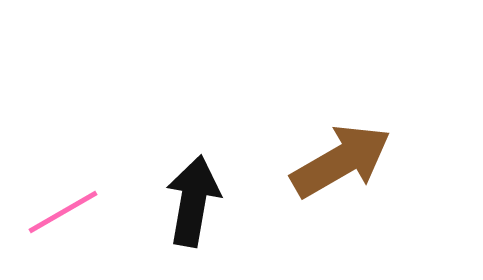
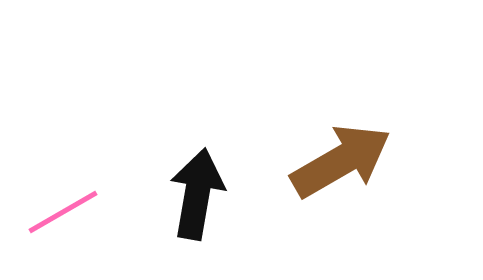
black arrow: moved 4 px right, 7 px up
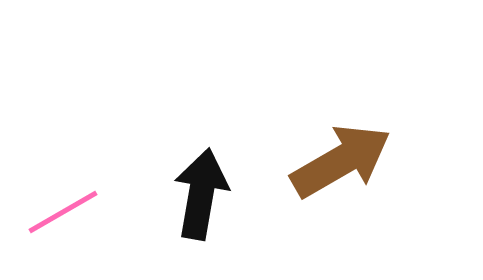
black arrow: moved 4 px right
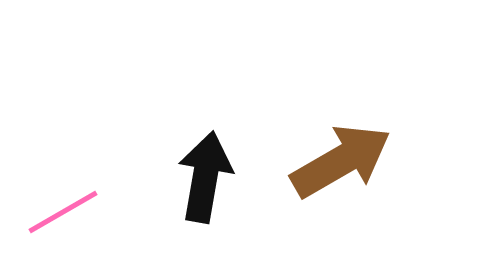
black arrow: moved 4 px right, 17 px up
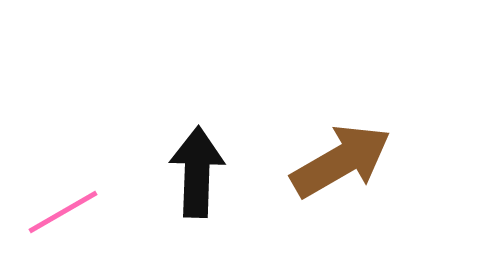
black arrow: moved 8 px left, 5 px up; rotated 8 degrees counterclockwise
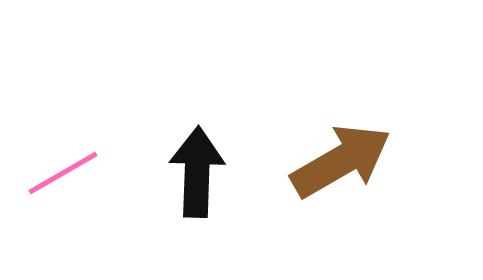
pink line: moved 39 px up
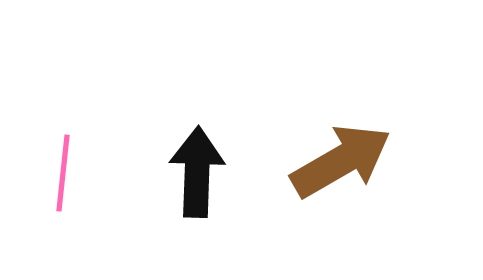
pink line: rotated 54 degrees counterclockwise
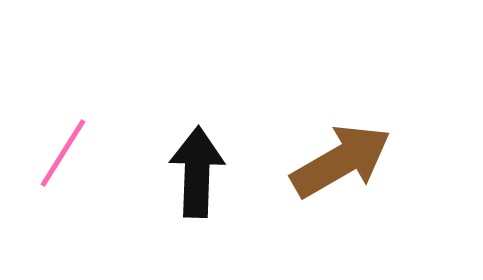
pink line: moved 20 px up; rotated 26 degrees clockwise
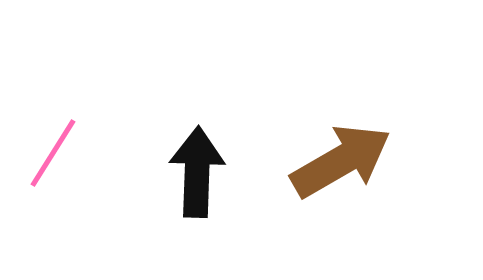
pink line: moved 10 px left
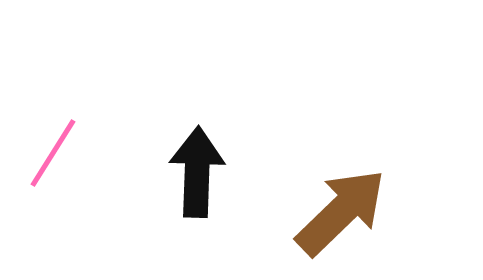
brown arrow: moved 51 px down; rotated 14 degrees counterclockwise
